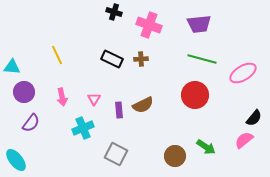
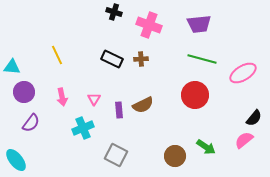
gray square: moved 1 px down
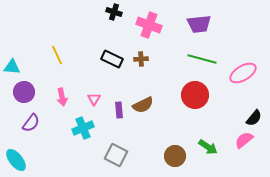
green arrow: moved 2 px right
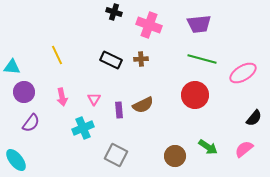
black rectangle: moved 1 px left, 1 px down
pink semicircle: moved 9 px down
